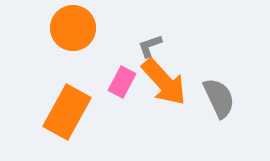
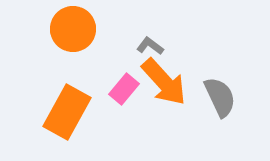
orange circle: moved 1 px down
gray L-shape: rotated 56 degrees clockwise
pink rectangle: moved 2 px right, 7 px down; rotated 12 degrees clockwise
gray semicircle: moved 1 px right, 1 px up
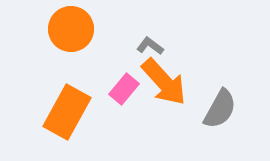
orange circle: moved 2 px left
gray semicircle: moved 12 px down; rotated 54 degrees clockwise
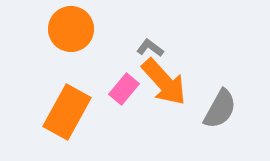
gray L-shape: moved 2 px down
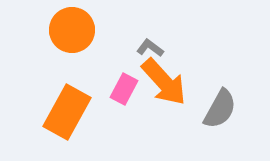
orange circle: moved 1 px right, 1 px down
pink rectangle: rotated 12 degrees counterclockwise
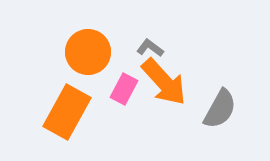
orange circle: moved 16 px right, 22 px down
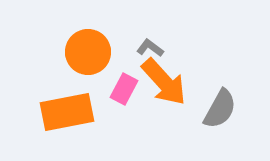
orange rectangle: rotated 50 degrees clockwise
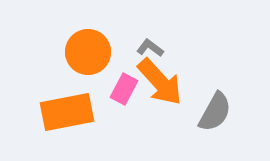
orange arrow: moved 4 px left
gray semicircle: moved 5 px left, 3 px down
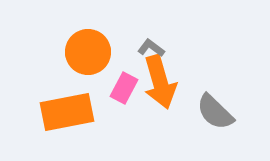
gray L-shape: moved 1 px right
orange arrow: rotated 26 degrees clockwise
pink rectangle: moved 1 px up
gray semicircle: rotated 105 degrees clockwise
